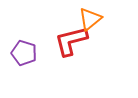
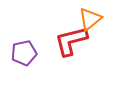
purple pentagon: rotated 30 degrees counterclockwise
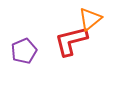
purple pentagon: moved 2 px up; rotated 10 degrees counterclockwise
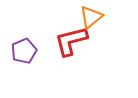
orange triangle: moved 1 px right, 2 px up
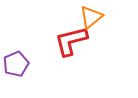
purple pentagon: moved 8 px left, 13 px down
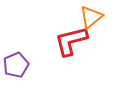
purple pentagon: moved 1 px down
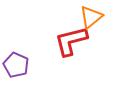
purple pentagon: rotated 25 degrees counterclockwise
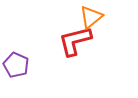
red L-shape: moved 4 px right
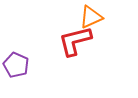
orange triangle: rotated 15 degrees clockwise
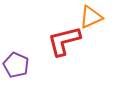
red L-shape: moved 11 px left
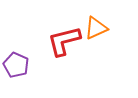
orange triangle: moved 5 px right, 11 px down
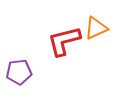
purple pentagon: moved 3 px right, 7 px down; rotated 30 degrees counterclockwise
